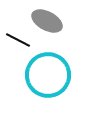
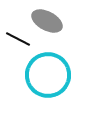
black line: moved 1 px up
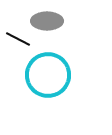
gray ellipse: rotated 28 degrees counterclockwise
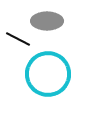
cyan circle: moved 1 px up
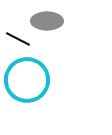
cyan circle: moved 21 px left, 6 px down
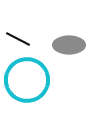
gray ellipse: moved 22 px right, 24 px down
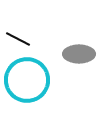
gray ellipse: moved 10 px right, 9 px down
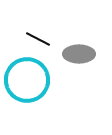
black line: moved 20 px right
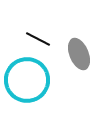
gray ellipse: rotated 68 degrees clockwise
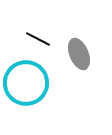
cyan circle: moved 1 px left, 3 px down
